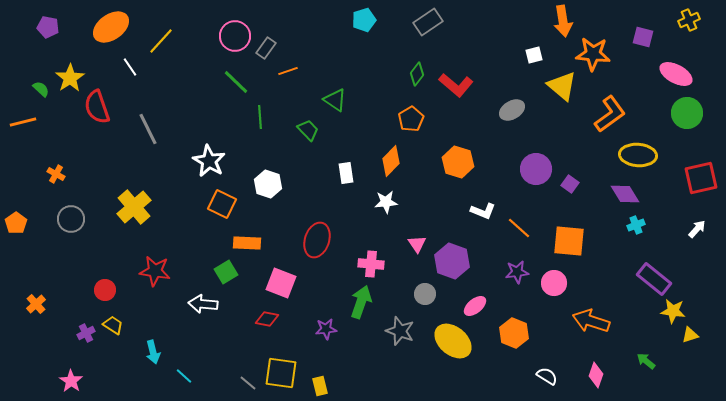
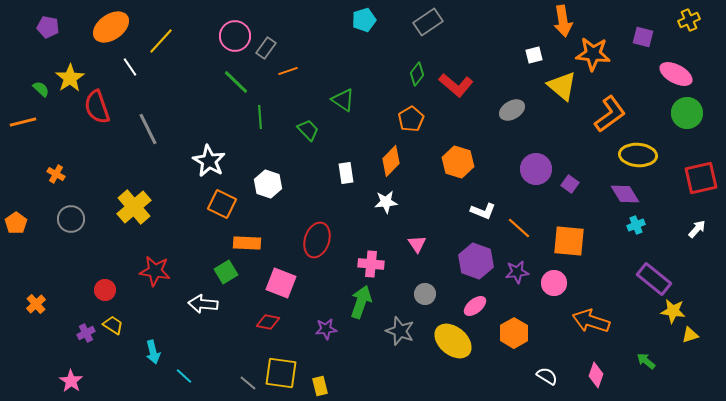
green triangle at (335, 100): moved 8 px right
purple hexagon at (452, 261): moved 24 px right
red diamond at (267, 319): moved 1 px right, 3 px down
orange hexagon at (514, 333): rotated 8 degrees clockwise
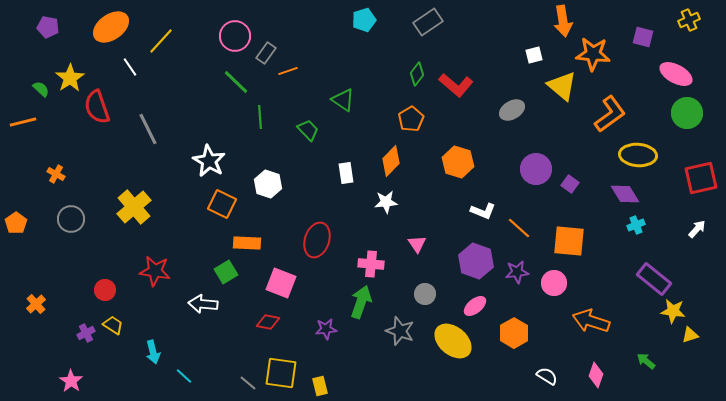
gray rectangle at (266, 48): moved 5 px down
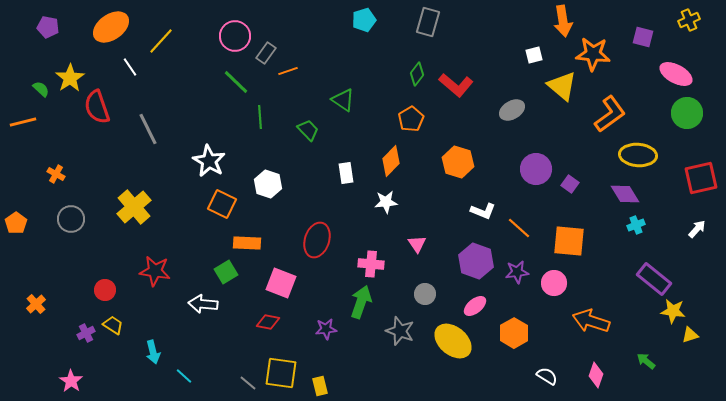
gray rectangle at (428, 22): rotated 40 degrees counterclockwise
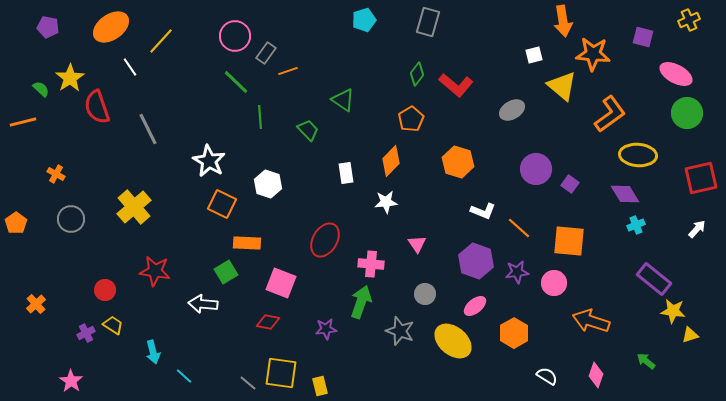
red ellipse at (317, 240): moved 8 px right; rotated 12 degrees clockwise
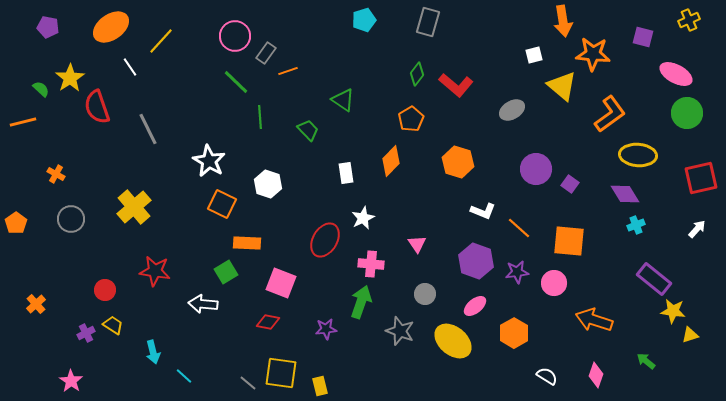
white star at (386, 202): moved 23 px left, 16 px down; rotated 20 degrees counterclockwise
orange arrow at (591, 321): moved 3 px right, 1 px up
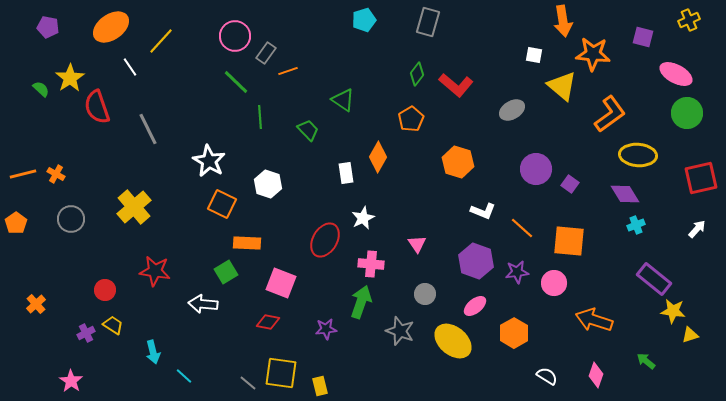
white square at (534, 55): rotated 24 degrees clockwise
orange line at (23, 122): moved 52 px down
orange diamond at (391, 161): moved 13 px left, 4 px up; rotated 16 degrees counterclockwise
orange line at (519, 228): moved 3 px right
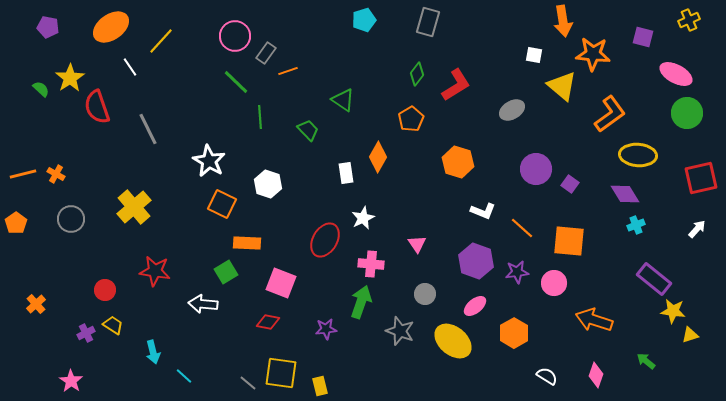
red L-shape at (456, 85): rotated 72 degrees counterclockwise
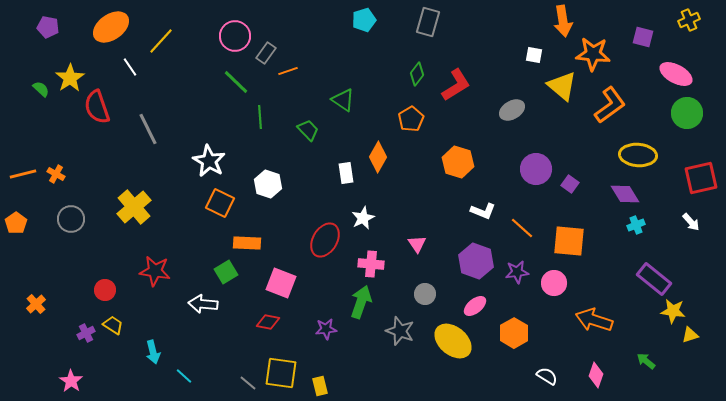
orange L-shape at (610, 114): moved 9 px up
orange square at (222, 204): moved 2 px left, 1 px up
white arrow at (697, 229): moved 6 px left, 7 px up; rotated 96 degrees clockwise
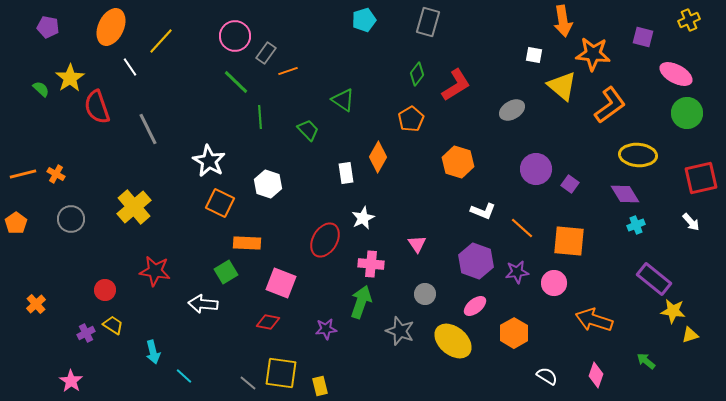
orange ellipse at (111, 27): rotated 30 degrees counterclockwise
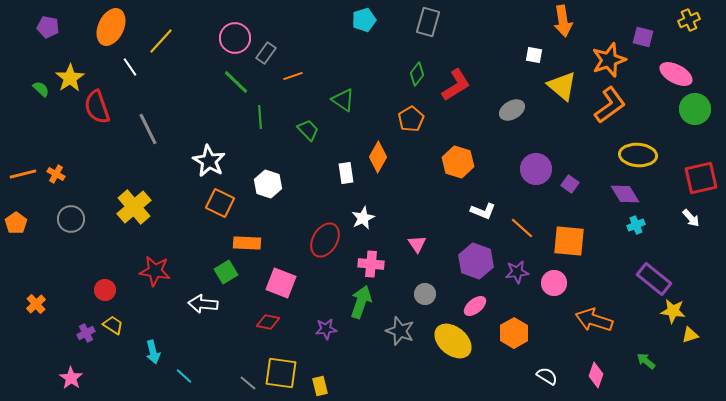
pink circle at (235, 36): moved 2 px down
orange star at (593, 54): moved 16 px right, 6 px down; rotated 24 degrees counterclockwise
orange line at (288, 71): moved 5 px right, 5 px down
green circle at (687, 113): moved 8 px right, 4 px up
white arrow at (691, 222): moved 4 px up
pink star at (71, 381): moved 3 px up
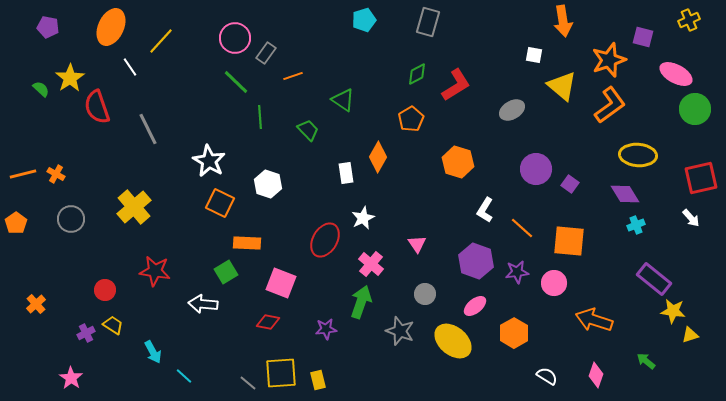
green diamond at (417, 74): rotated 25 degrees clockwise
white L-shape at (483, 211): moved 2 px right, 1 px up; rotated 100 degrees clockwise
pink cross at (371, 264): rotated 35 degrees clockwise
cyan arrow at (153, 352): rotated 15 degrees counterclockwise
yellow square at (281, 373): rotated 12 degrees counterclockwise
yellow rectangle at (320, 386): moved 2 px left, 6 px up
